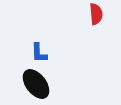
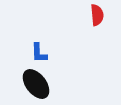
red semicircle: moved 1 px right, 1 px down
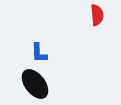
black ellipse: moved 1 px left
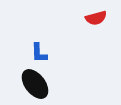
red semicircle: moved 1 px left, 3 px down; rotated 80 degrees clockwise
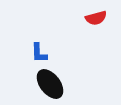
black ellipse: moved 15 px right
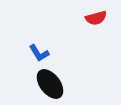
blue L-shape: rotated 30 degrees counterclockwise
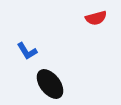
blue L-shape: moved 12 px left, 2 px up
